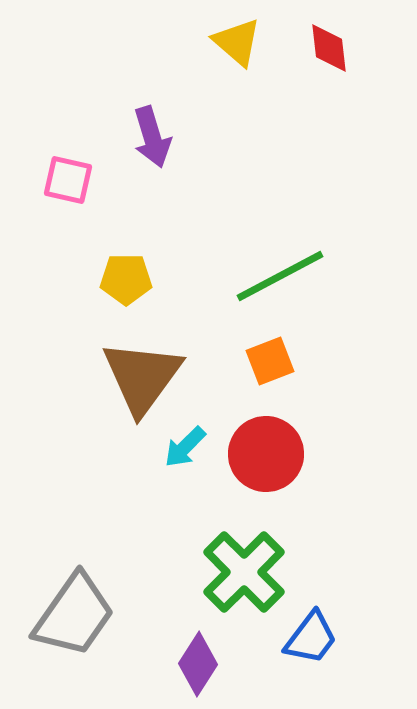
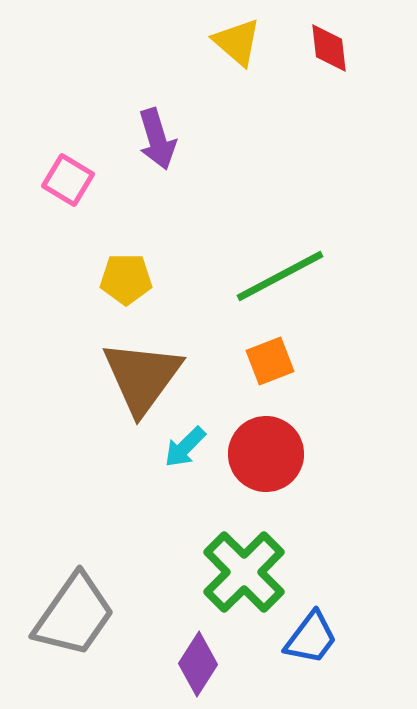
purple arrow: moved 5 px right, 2 px down
pink square: rotated 18 degrees clockwise
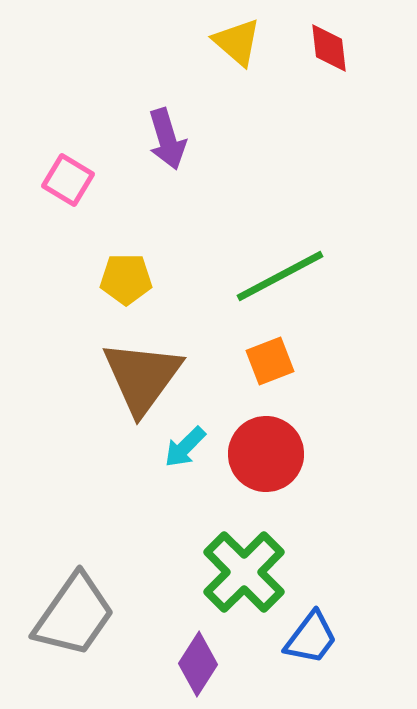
purple arrow: moved 10 px right
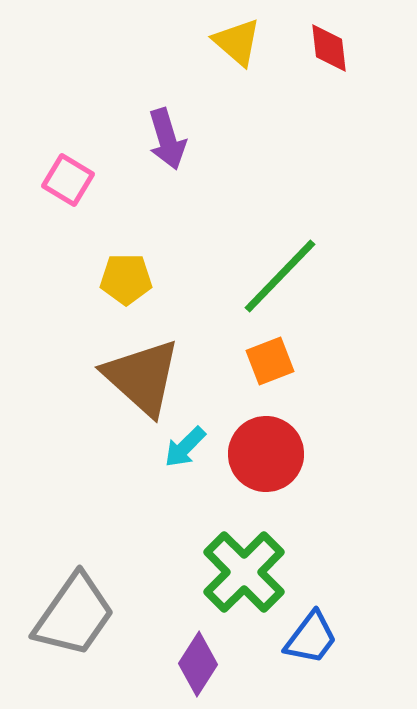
green line: rotated 18 degrees counterclockwise
brown triangle: rotated 24 degrees counterclockwise
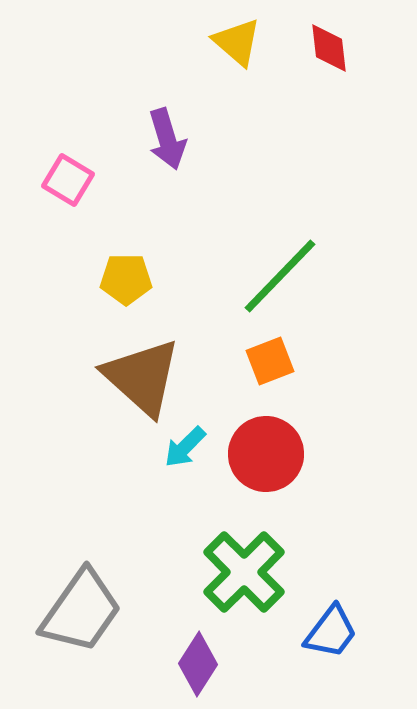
gray trapezoid: moved 7 px right, 4 px up
blue trapezoid: moved 20 px right, 6 px up
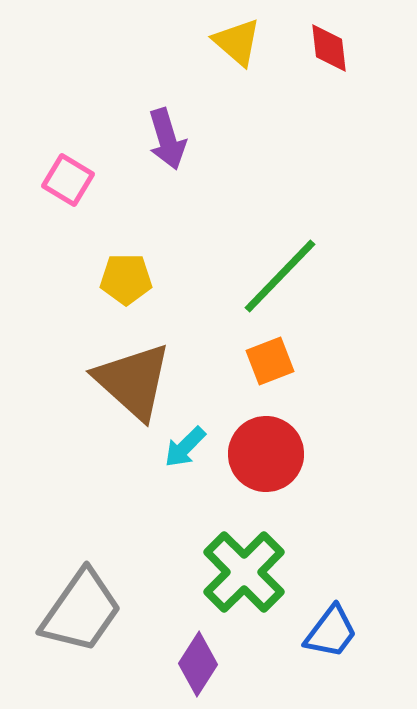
brown triangle: moved 9 px left, 4 px down
